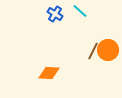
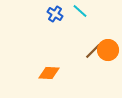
brown line: rotated 18 degrees clockwise
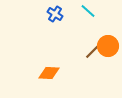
cyan line: moved 8 px right
orange circle: moved 4 px up
